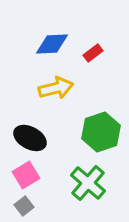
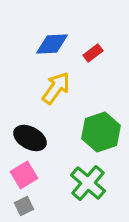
yellow arrow: rotated 40 degrees counterclockwise
pink square: moved 2 px left
gray square: rotated 12 degrees clockwise
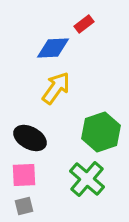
blue diamond: moved 1 px right, 4 px down
red rectangle: moved 9 px left, 29 px up
pink square: rotated 28 degrees clockwise
green cross: moved 1 px left, 4 px up
gray square: rotated 12 degrees clockwise
